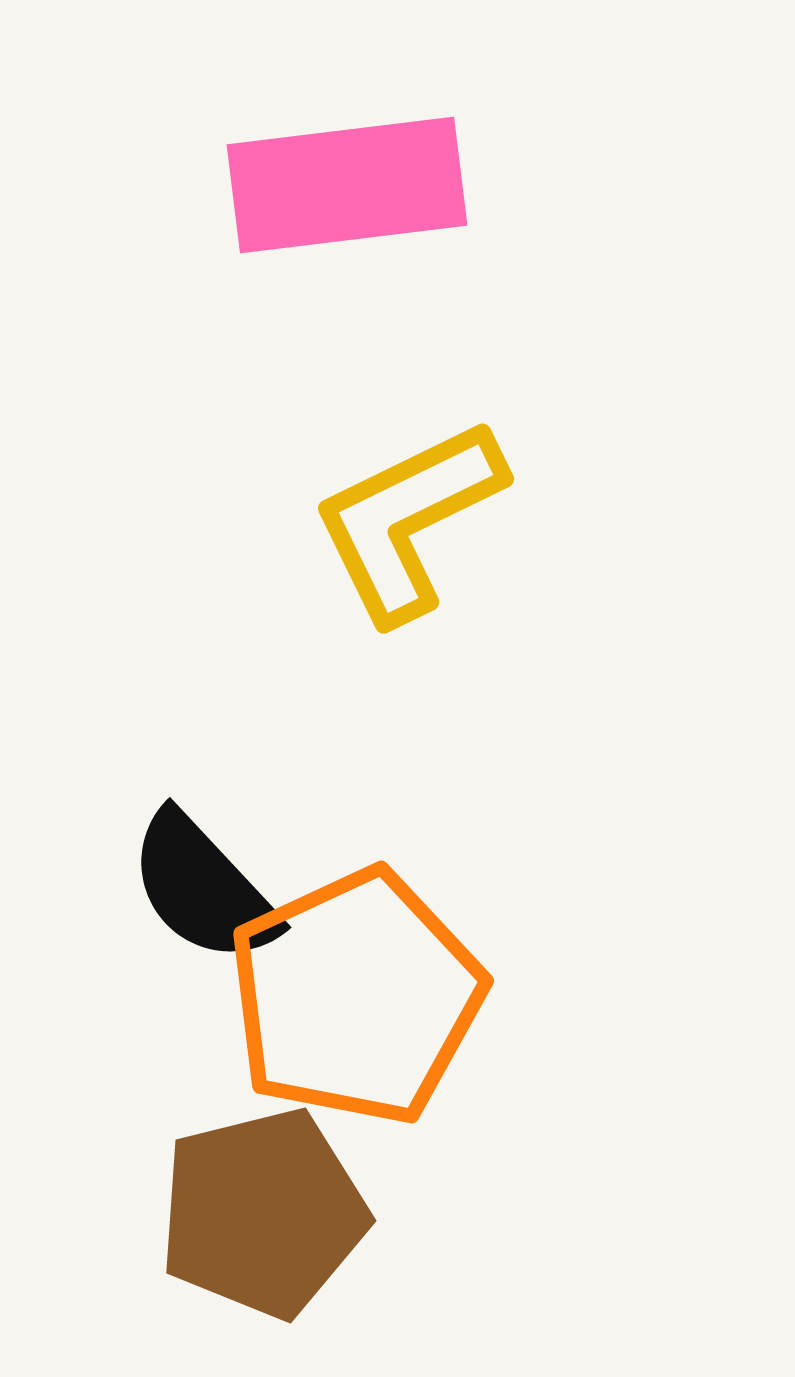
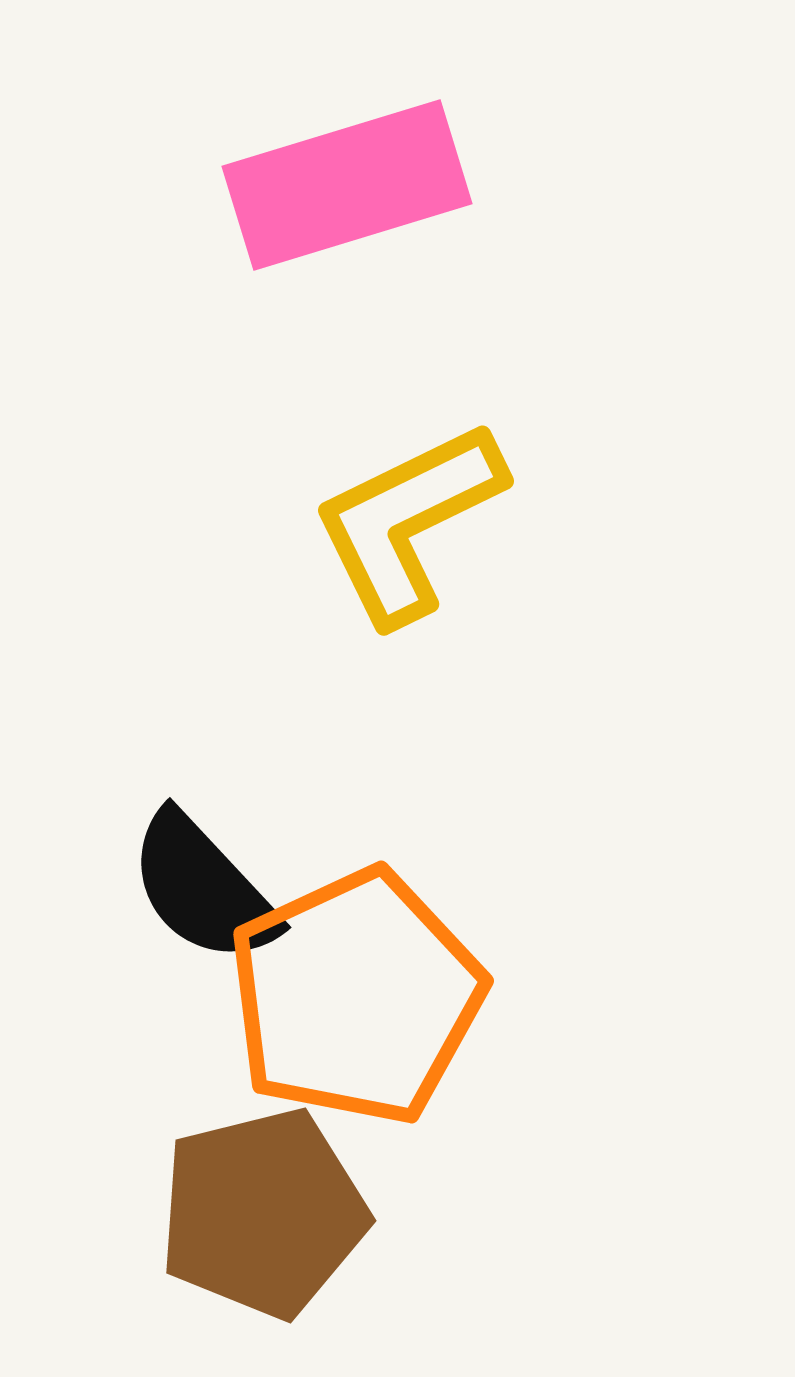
pink rectangle: rotated 10 degrees counterclockwise
yellow L-shape: moved 2 px down
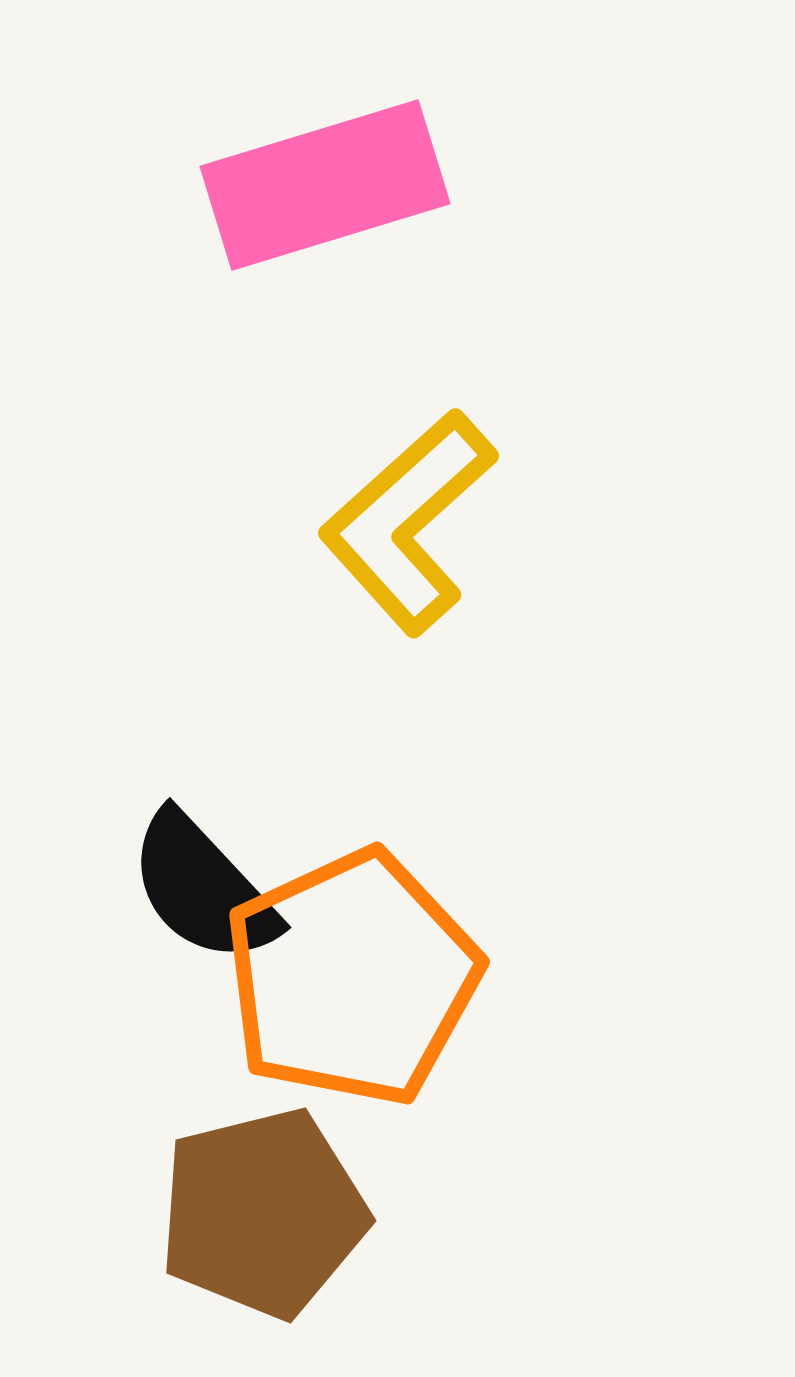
pink rectangle: moved 22 px left
yellow L-shape: rotated 16 degrees counterclockwise
orange pentagon: moved 4 px left, 19 px up
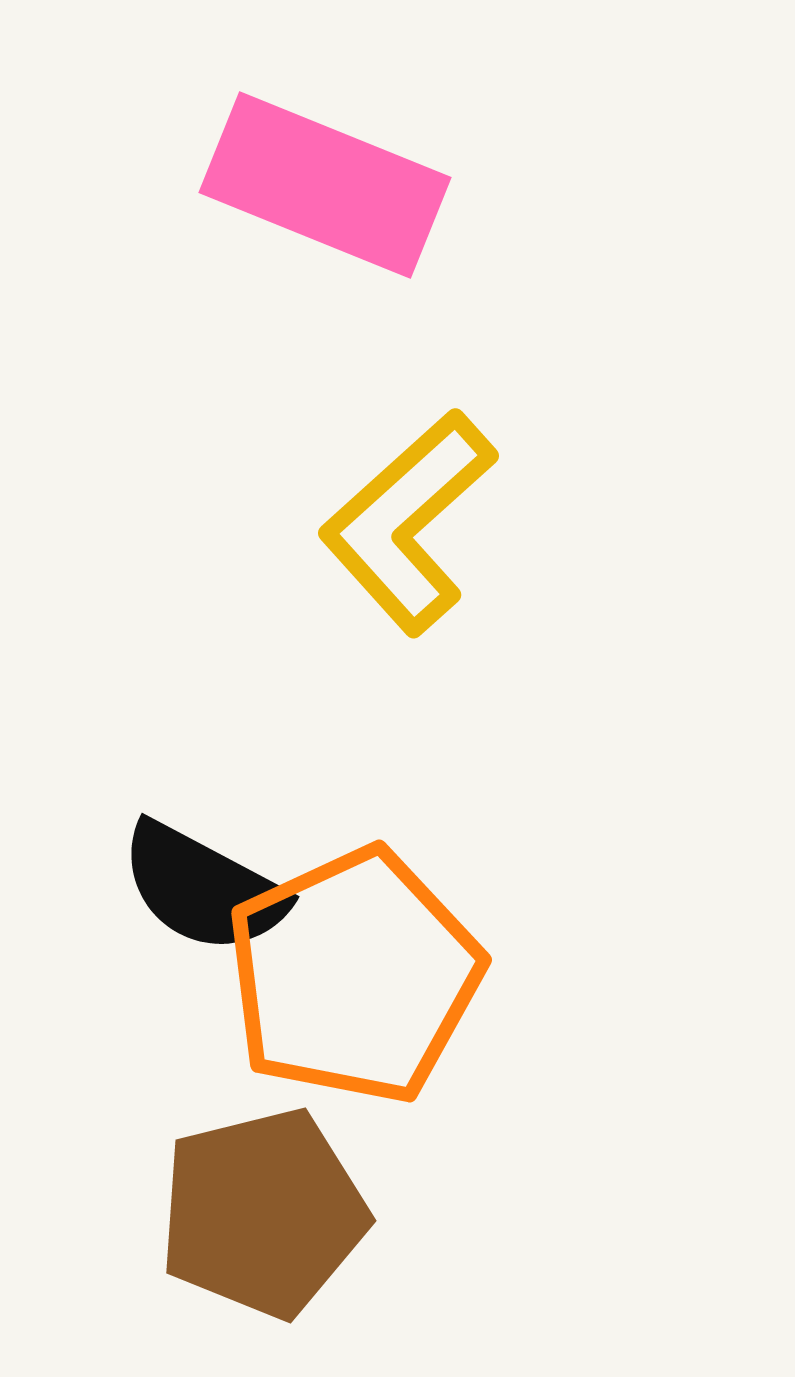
pink rectangle: rotated 39 degrees clockwise
black semicircle: rotated 19 degrees counterclockwise
orange pentagon: moved 2 px right, 2 px up
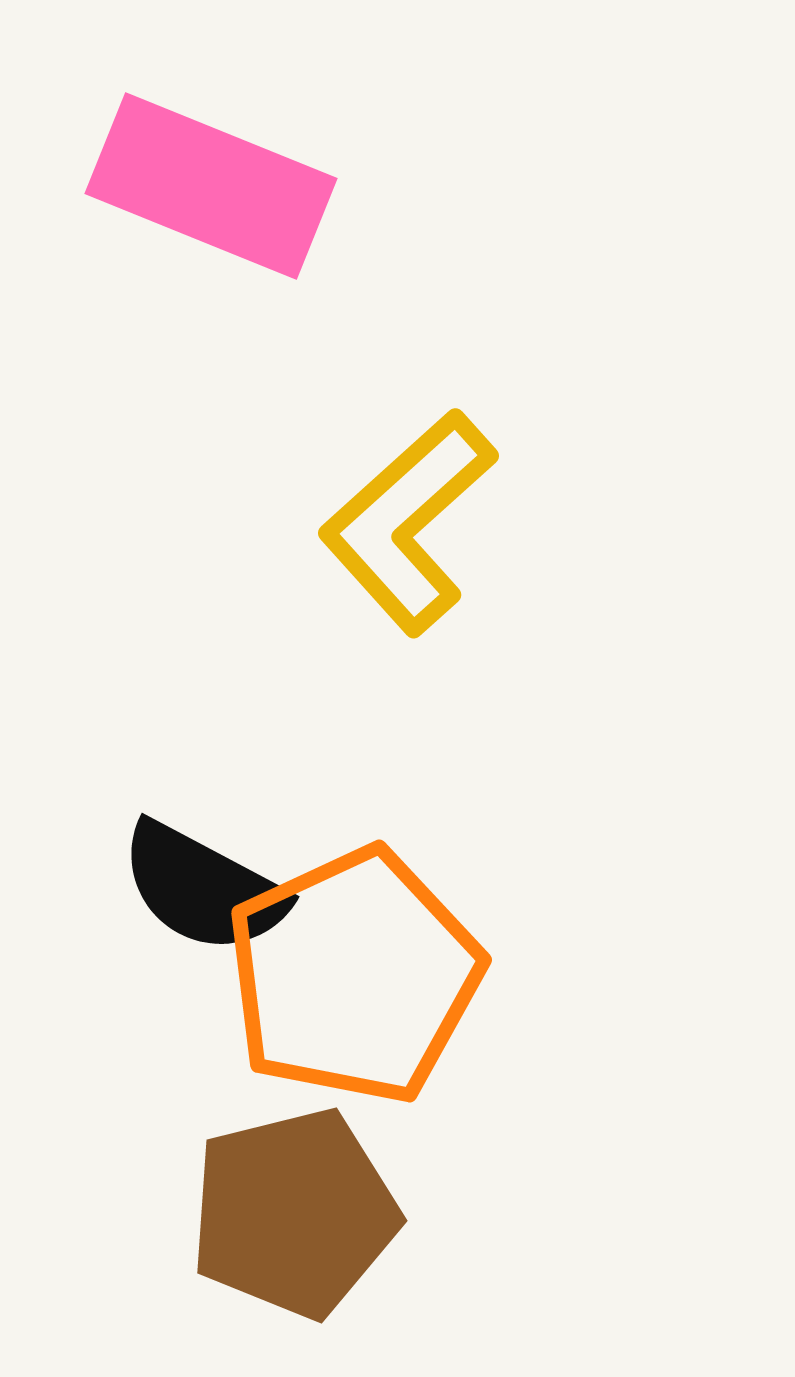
pink rectangle: moved 114 px left, 1 px down
brown pentagon: moved 31 px right
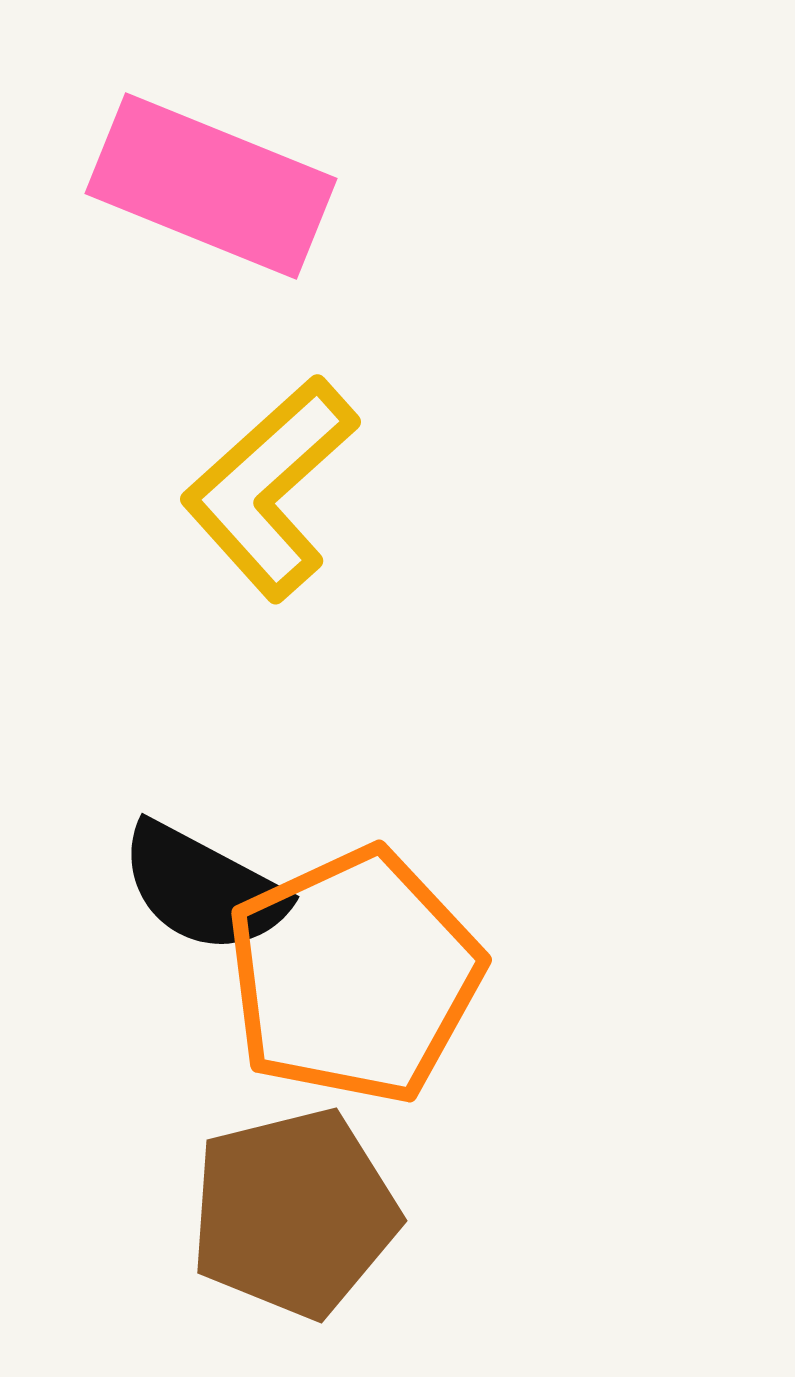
yellow L-shape: moved 138 px left, 34 px up
